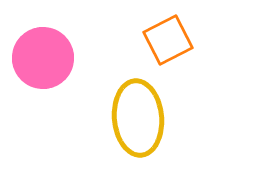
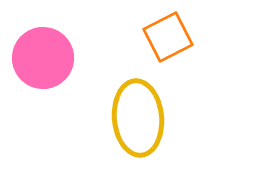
orange square: moved 3 px up
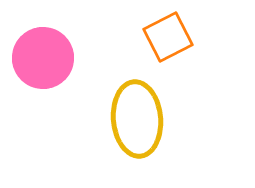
yellow ellipse: moved 1 px left, 1 px down
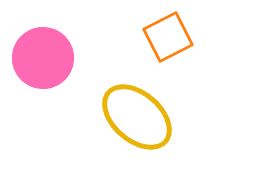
yellow ellipse: moved 2 px up; rotated 44 degrees counterclockwise
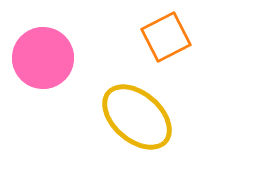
orange square: moved 2 px left
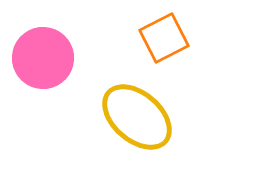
orange square: moved 2 px left, 1 px down
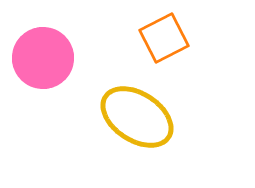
yellow ellipse: rotated 8 degrees counterclockwise
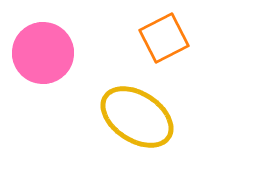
pink circle: moved 5 px up
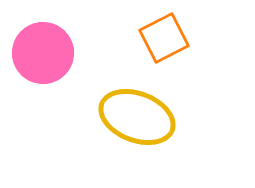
yellow ellipse: rotated 12 degrees counterclockwise
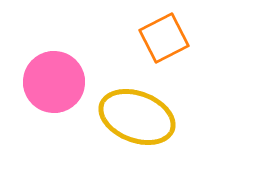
pink circle: moved 11 px right, 29 px down
